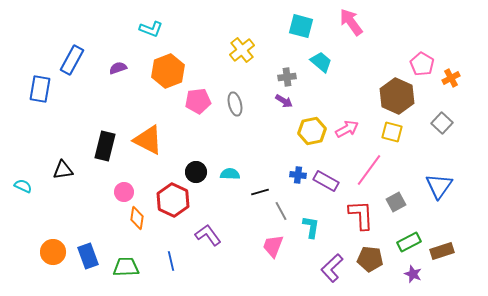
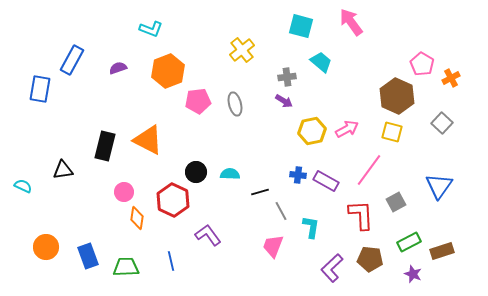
orange circle at (53, 252): moved 7 px left, 5 px up
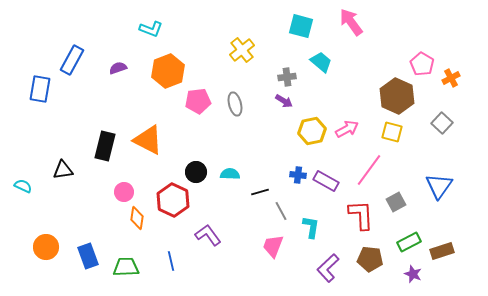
purple L-shape at (332, 268): moved 4 px left
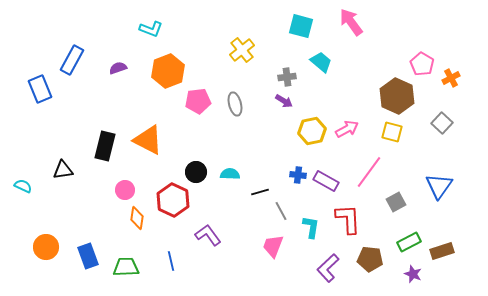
blue rectangle at (40, 89): rotated 32 degrees counterclockwise
pink line at (369, 170): moved 2 px down
pink circle at (124, 192): moved 1 px right, 2 px up
red L-shape at (361, 215): moved 13 px left, 4 px down
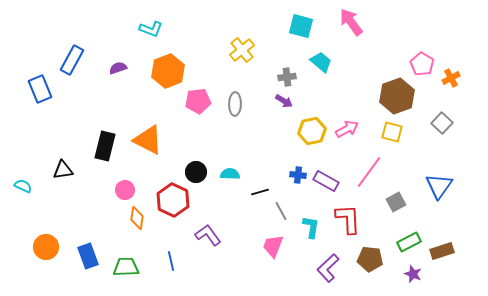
brown hexagon at (397, 96): rotated 16 degrees clockwise
gray ellipse at (235, 104): rotated 15 degrees clockwise
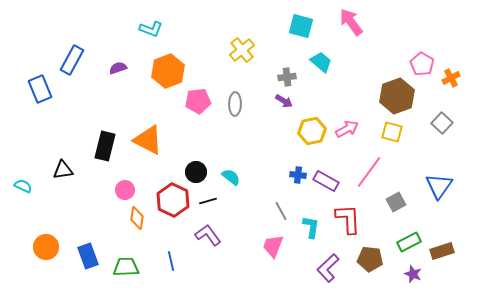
cyan semicircle at (230, 174): moved 1 px right, 3 px down; rotated 36 degrees clockwise
black line at (260, 192): moved 52 px left, 9 px down
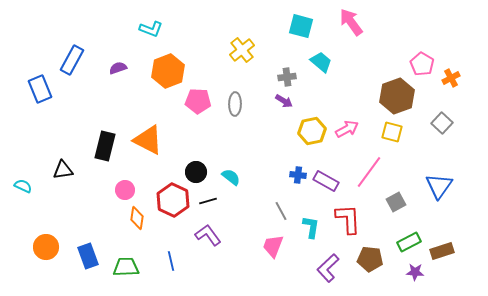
pink pentagon at (198, 101): rotated 10 degrees clockwise
purple star at (413, 274): moved 2 px right, 2 px up; rotated 18 degrees counterclockwise
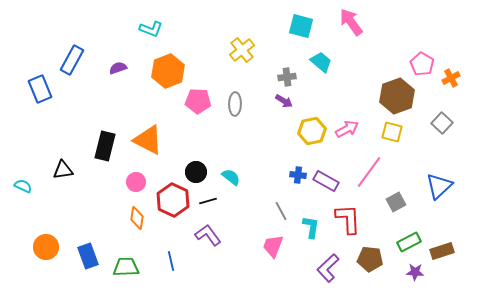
blue triangle at (439, 186): rotated 12 degrees clockwise
pink circle at (125, 190): moved 11 px right, 8 px up
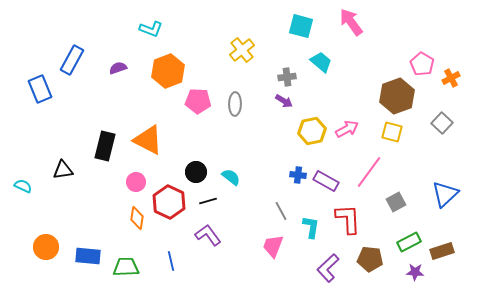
blue triangle at (439, 186): moved 6 px right, 8 px down
red hexagon at (173, 200): moved 4 px left, 2 px down
blue rectangle at (88, 256): rotated 65 degrees counterclockwise
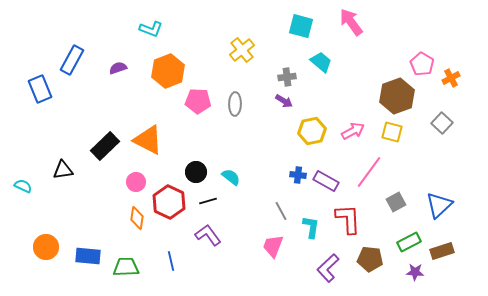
pink arrow at (347, 129): moved 6 px right, 2 px down
black rectangle at (105, 146): rotated 32 degrees clockwise
blue triangle at (445, 194): moved 6 px left, 11 px down
